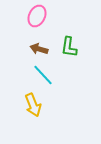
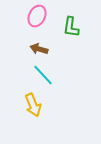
green L-shape: moved 2 px right, 20 px up
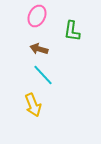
green L-shape: moved 1 px right, 4 px down
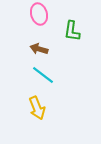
pink ellipse: moved 2 px right, 2 px up; rotated 40 degrees counterclockwise
cyan line: rotated 10 degrees counterclockwise
yellow arrow: moved 4 px right, 3 px down
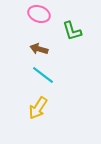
pink ellipse: rotated 55 degrees counterclockwise
green L-shape: rotated 25 degrees counterclockwise
yellow arrow: moved 1 px right; rotated 55 degrees clockwise
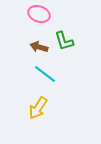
green L-shape: moved 8 px left, 10 px down
brown arrow: moved 2 px up
cyan line: moved 2 px right, 1 px up
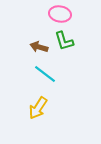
pink ellipse: moved 21 px right; rotated 10 degrees counterclockwise
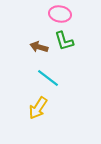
cyan line: moved 3 px right, 4 px down
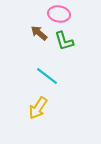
pink ellipse: moved 1 px left
brown arrow: moved 14 px up; rotated 24 degrees clockwise
cyan line: moved 1 px left, 2 px up
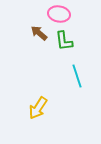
green L-shape: rotated 10 degrees clockwise
cyan line: moved 30 px right; rotated 35 degrees clockwise
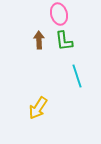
pink ellipse: rotated 65 degrees clockwise
brown arrow: moved 7 px down; rotated 48 degrees clockwise
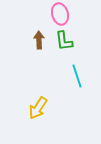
pink ellipse: moved 1 px right
